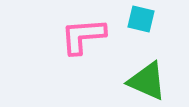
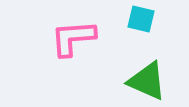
pink L-shape: moved 10 px left, 2 px down
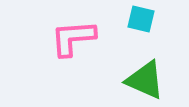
green triangle: moved 2 px left, 1 px up
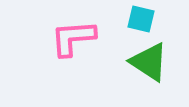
green triangle: moved 4 px right, 18 px up; rotated 9 degrees clockwise
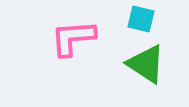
green triangle: moved 3 px left, 2 px down
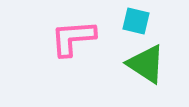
cyan square: moved 5 px left, 2 px down
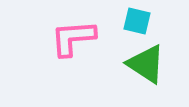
cyan square: moved 1 px right
